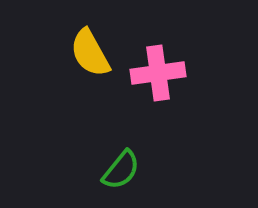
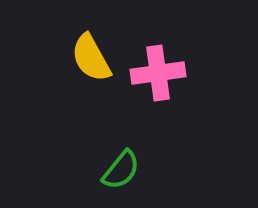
yellow semicircle: moved 1 px right, 5 px down
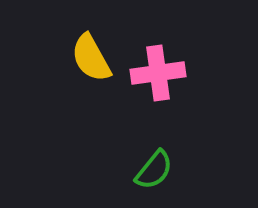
green semicircle: moved 33 px right
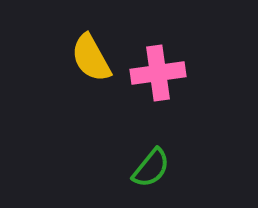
green semicircle: moved 3 px left, 2 px up
